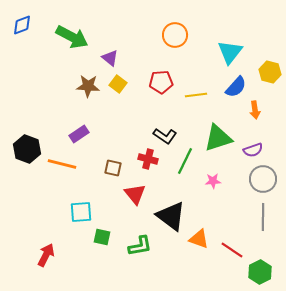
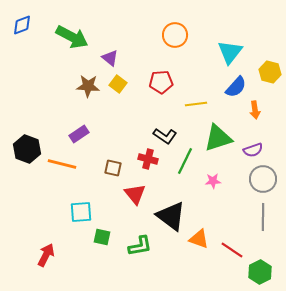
yellow line: moved 9 px down
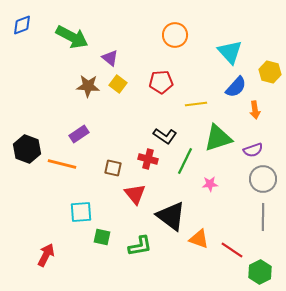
cyan triangle: rotated 20 degrees counterclockwise
pink star: moved 3 px left, 3 px down
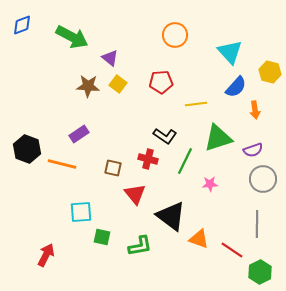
gray line: moved 6 px left, 7 px down
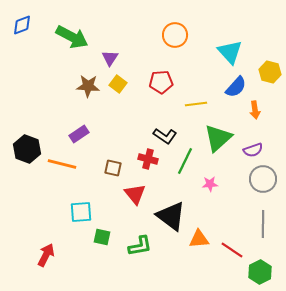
purple triangle: rotated 24 degrees clockwise
green triangle: rotated 24 degrees counterclockwise
gray line: moved 6 px right
orange triangle: rotated 25 degrees counterclockwise
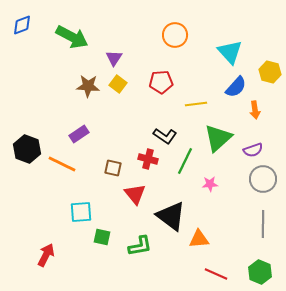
purple triangle: moved 4 px right
orange line: rotated 12 degrees clockwise
red line: moved 16 px left, 24 px down; rotated 10 degrees counterclockwise
green hexagon: rotated 10 degrees counterclockwise
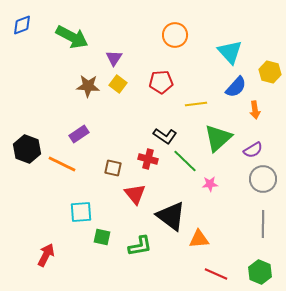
purple semicircle: rotated 12 degrees counterclockwise
green line: rotated 72 degrees counterclockwise
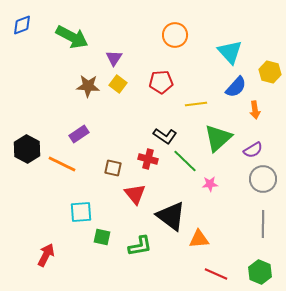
black hexagon: rotated 8 degrees clockwise
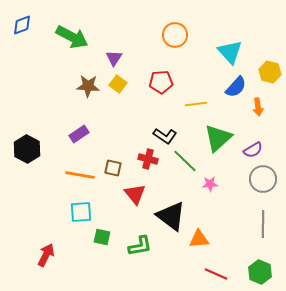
orange arrow: moved 3 px right, 3 px up
orange line: moved 18 px right, 11 px down; rotated 16 degrees counterclockwise
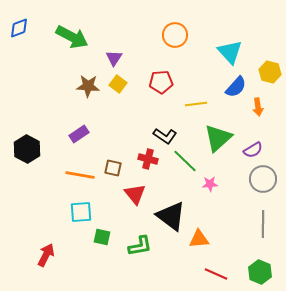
blue diamond: moved 3 px left, 3 px down
